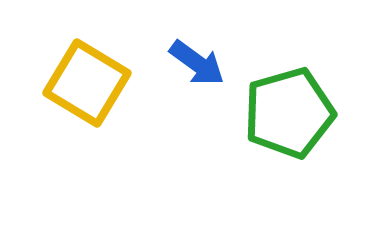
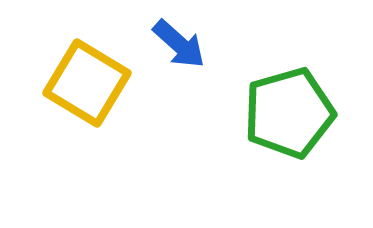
blue arrow: moved 18 px left, 19 px up; rotated 6 degrees clockwise
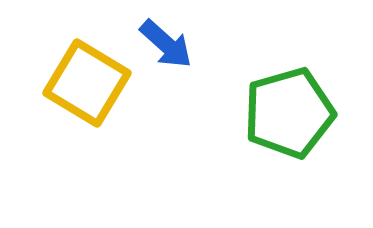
blue arrow: moved 13 px left
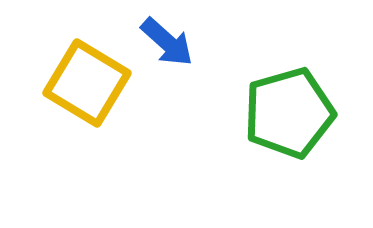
blue arrow: moved 1 px right, 2 px up
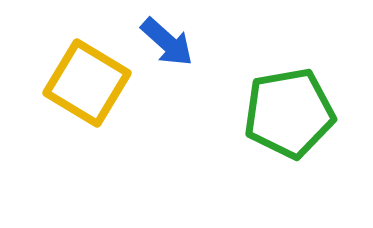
green pentagon: rotated 6 degrees clockwise
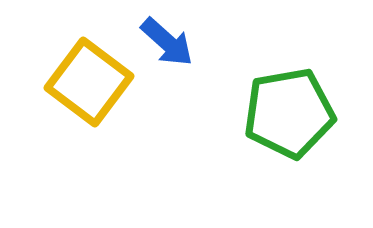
yellow square: moved 2 px right, 1 px up; rotated 6 degrees clockwise
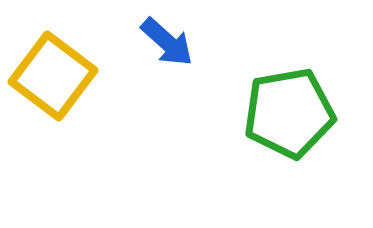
yellow square: moved 36 px left, 6 px up
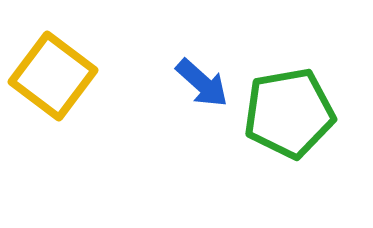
blue arrow: moved 35 px right, 41 px down
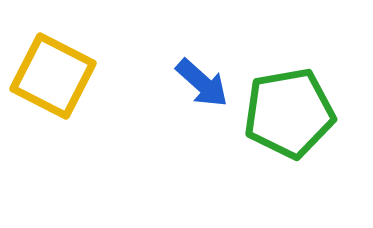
yellow square: rotated 10 degrees counterclockwise
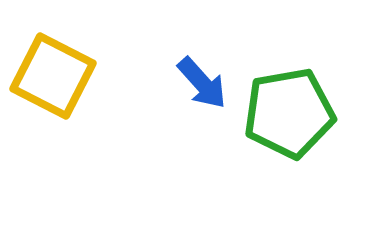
blue arrow: rotated 6 degrees clockwise
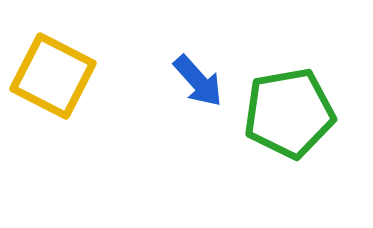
blue arrow: moved 4 px left, 2 px up
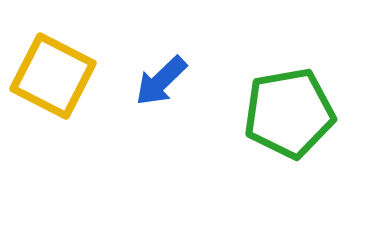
blue arrow: moved 37 px left; rotated 88 degrees clockwise
